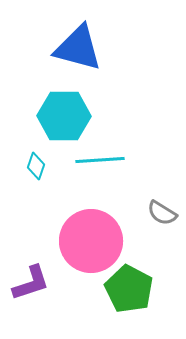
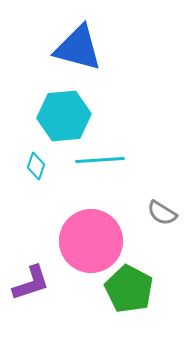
cyan hexagon: rotated 6 degrees counterclockwise
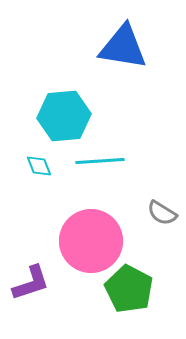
blue triangle: moved 45 px right, 1 px up; rotated 6 degrees counterclockwise
cyan line: moved 1 px down
cyan diamond: moved 3 px right; rotated 40 degrees counterclockwise
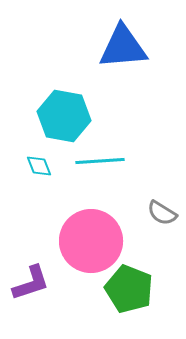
blue triangle: rotated 14 degrees counterclockwise
cyan hexagon: rotated 15 degrees clockwise
green pentagon: rotated 6 degrees counterclockwise
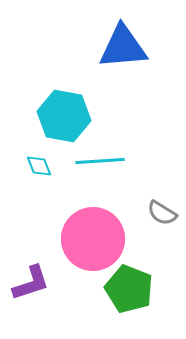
pink circle: moved 2 px right, 2 px up
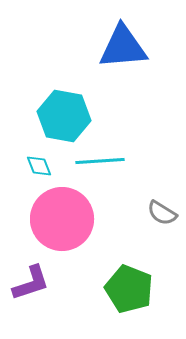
pink circle: moved 31 px left, 20 px up
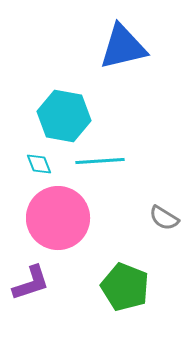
blue triangle: rotated 8 degrees counterclockwise
cyan diamond: moved 2 px up
gray semicircle: moved 2 px right, 5 px down
pink circle: moved 4 px left, 1 px up
green pentagon: moved 4 px left, 2 px up
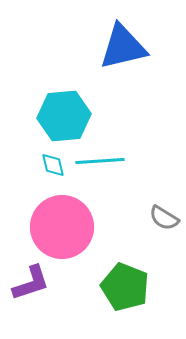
cyan hexagon: rotated 15 degrees counterclockwise
cyan diamond: moved 14 px right, 1 px down; rotated 8 degrees clockwise
pink circle: moved 4 px right, 9 px down
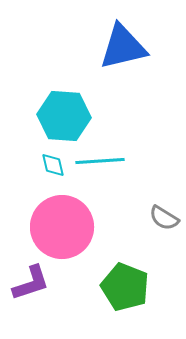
cyan hexagon: rotated 9 degrees clockwise
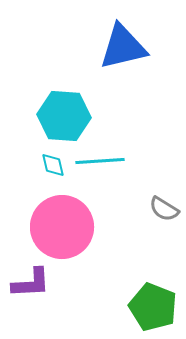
gray semicircle: moved 9 px up
purple L-shape: rotated 15 degrees clockwise
green pentagon: moved 28 px right, 20 px down
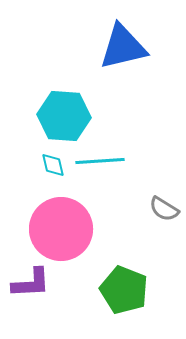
pink circle: moved 1 px left, 2 px down
green pentagon: moved 29 px left, 17 px up
